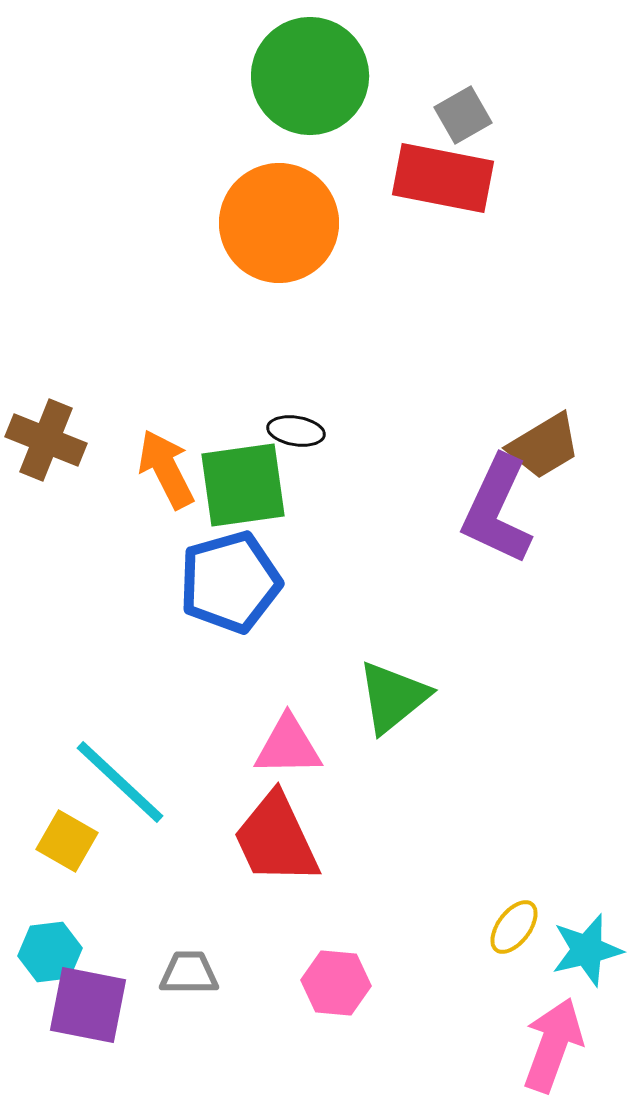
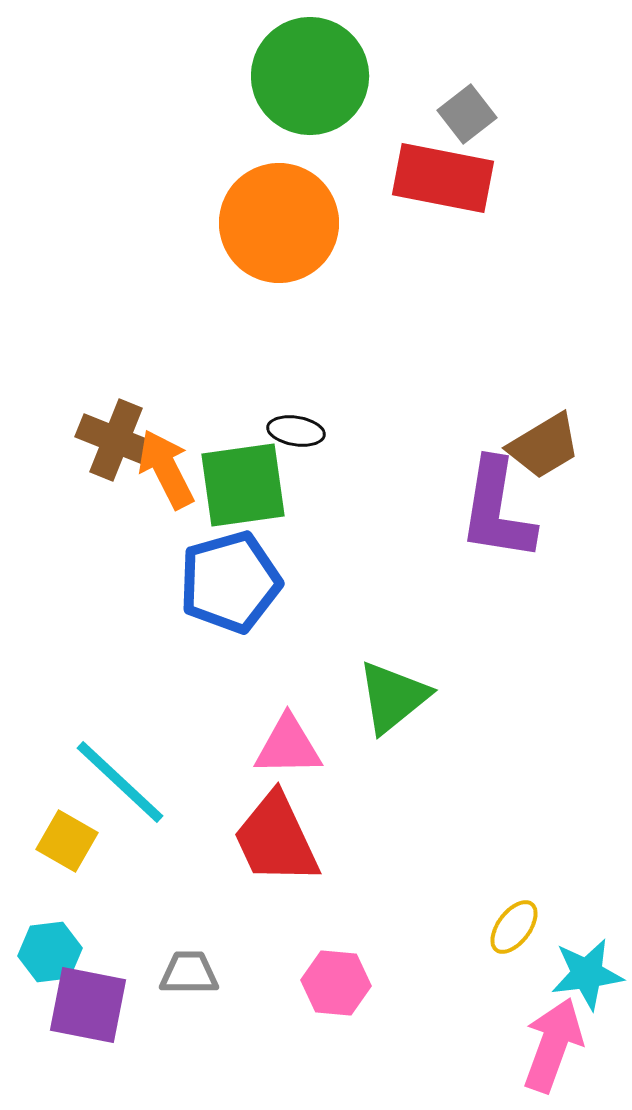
gray square: moved 4 px right, 1 px up; rotated 8 degrees counterclockwise
brown cross: moved 70 px right
purple L-shape: rotated 16 degrees counterclockwise
cyan star: moved 24 px down; rotated 6 degrees clockwise
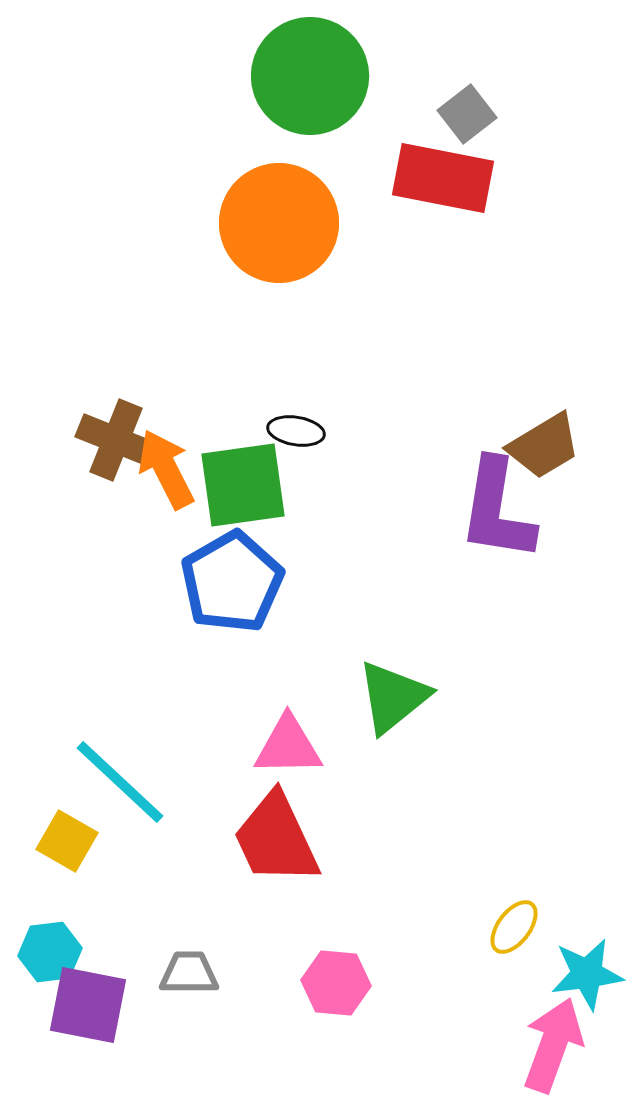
blue pentagon: moved 2 px right; rotated 14 degrees counterclockwise
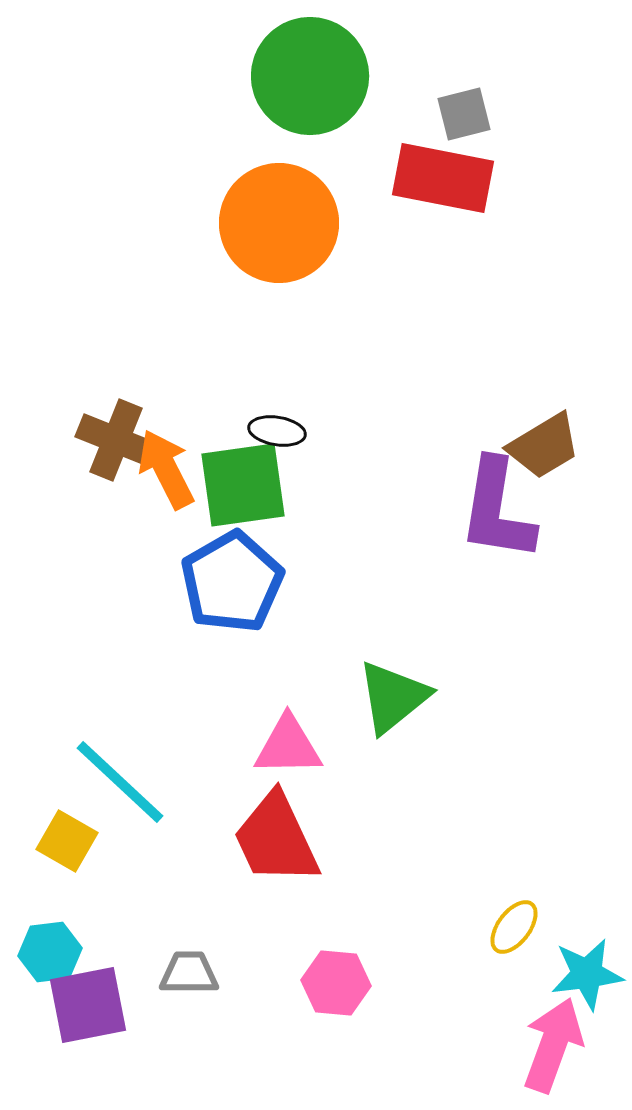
gray square: moved 3 px left; rotated 24 degrees clockwise
black ellipse: moved 19 px left
purple square: rotated 22 degrees counterclockwise
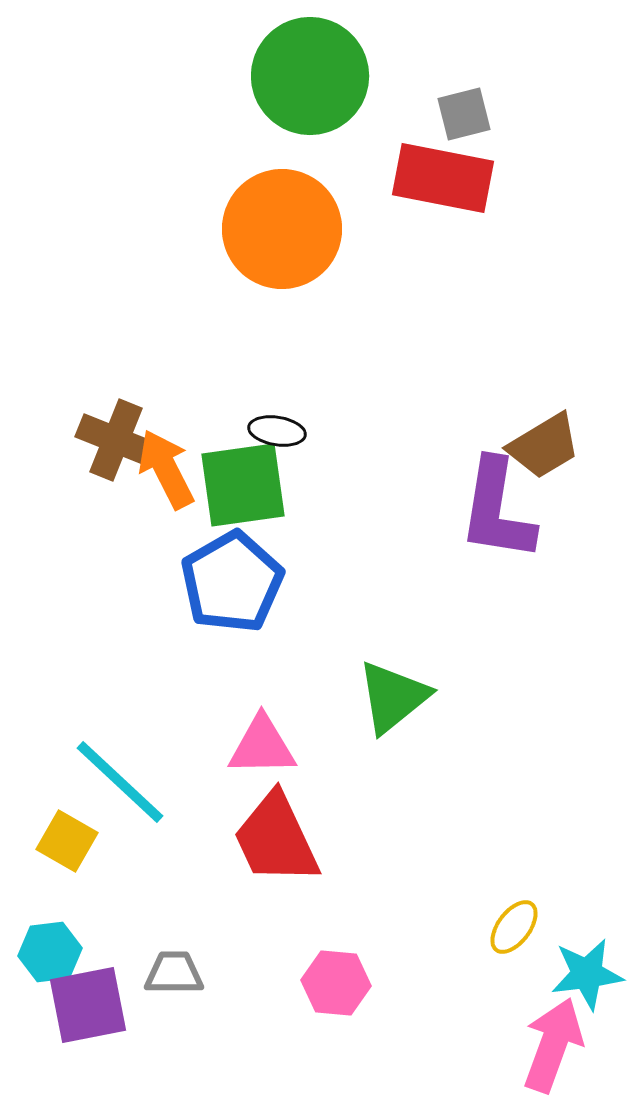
orange circle: moved 3 px right, 6 px down
pink triangle: moved 26 px left
gray trapezoid: moved 15 px left
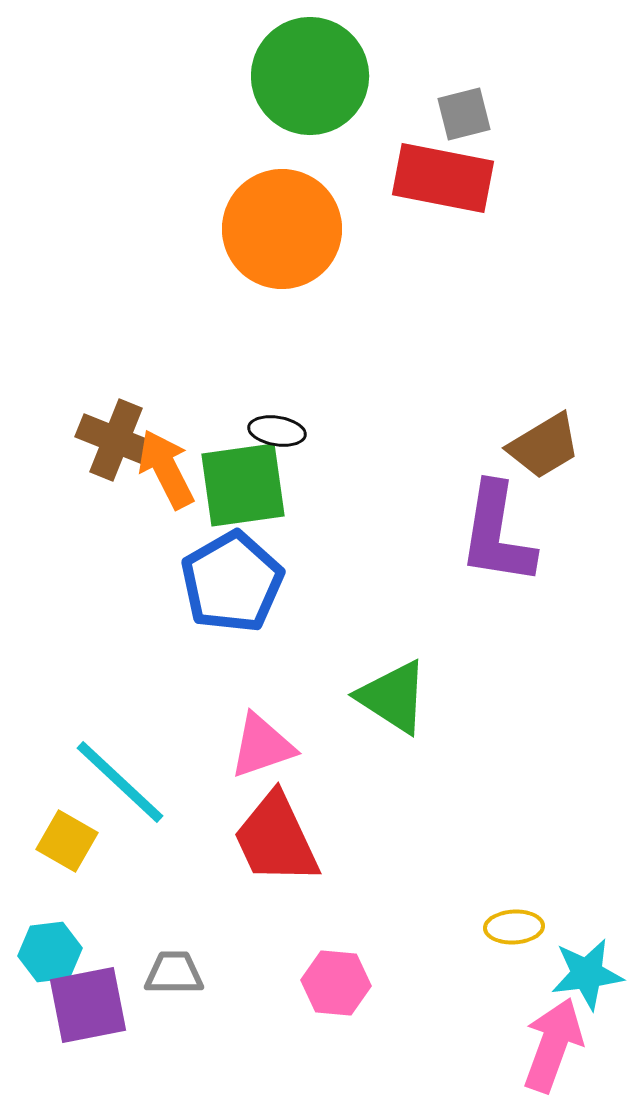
purple L-shape: moved 24 px down
green triangle: rotated 48 degrees counterclockwise
pink triangle: rotated 18 degrees counterclockwise
yellow ellipse: rotated 50 degrees clockwise
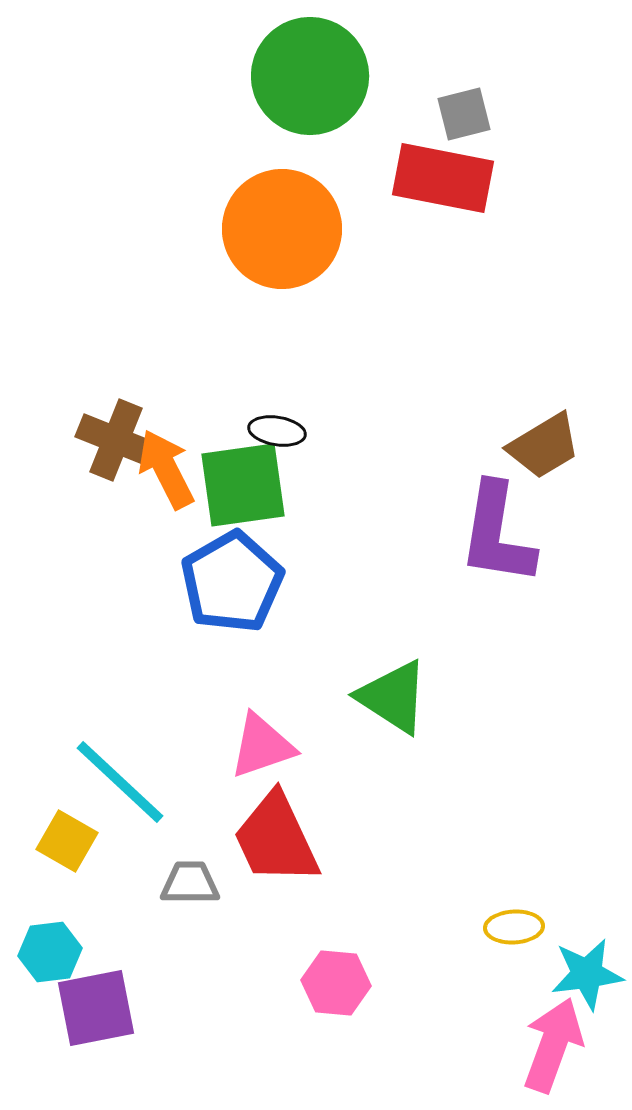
gray trapezoid: moved 16 px right, 90 px up
purple square: moved 8 px right, 3 px down
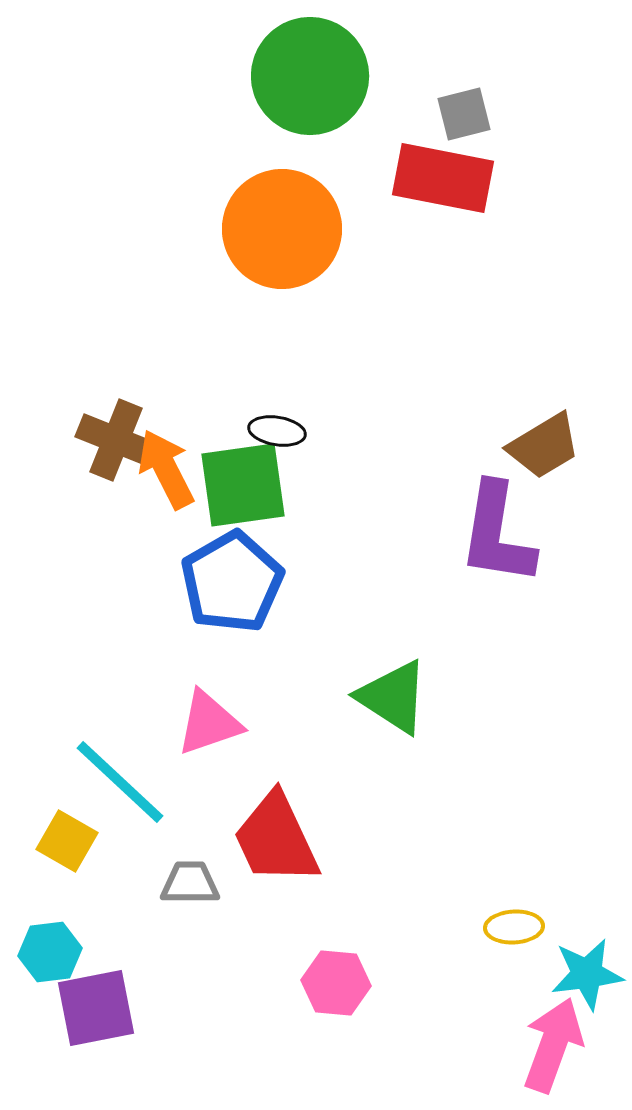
pink triangle: moved 53 px left, 23 px up
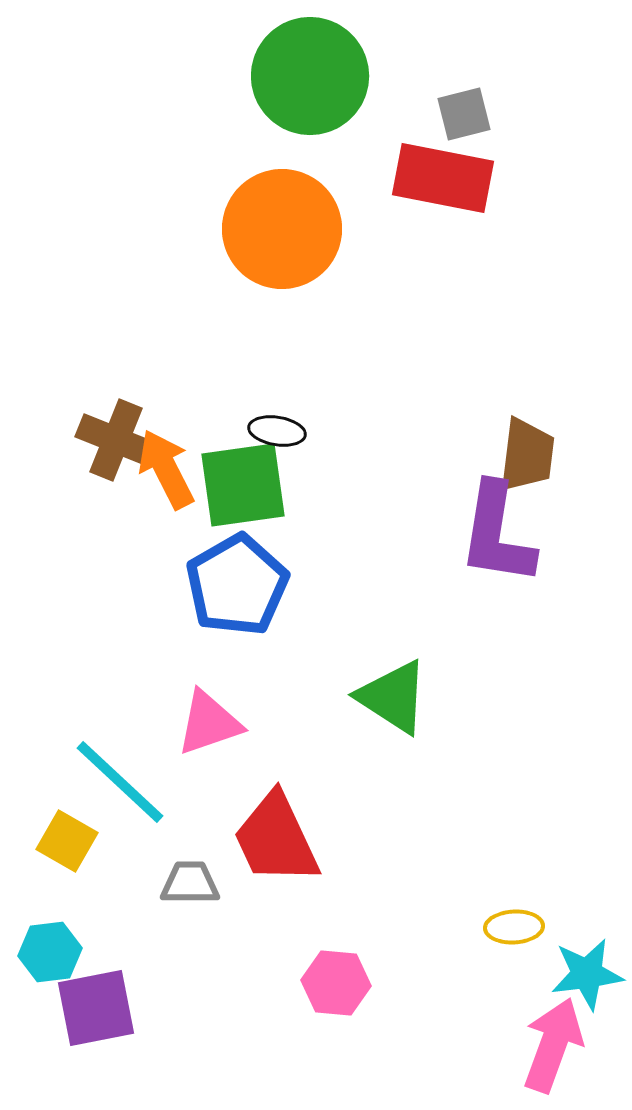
brown trapezoid: moved 17 px left, 9 px down; rotated 52 degrees counterclockwise
blue pentagon: moved 5 px right, 3 px down
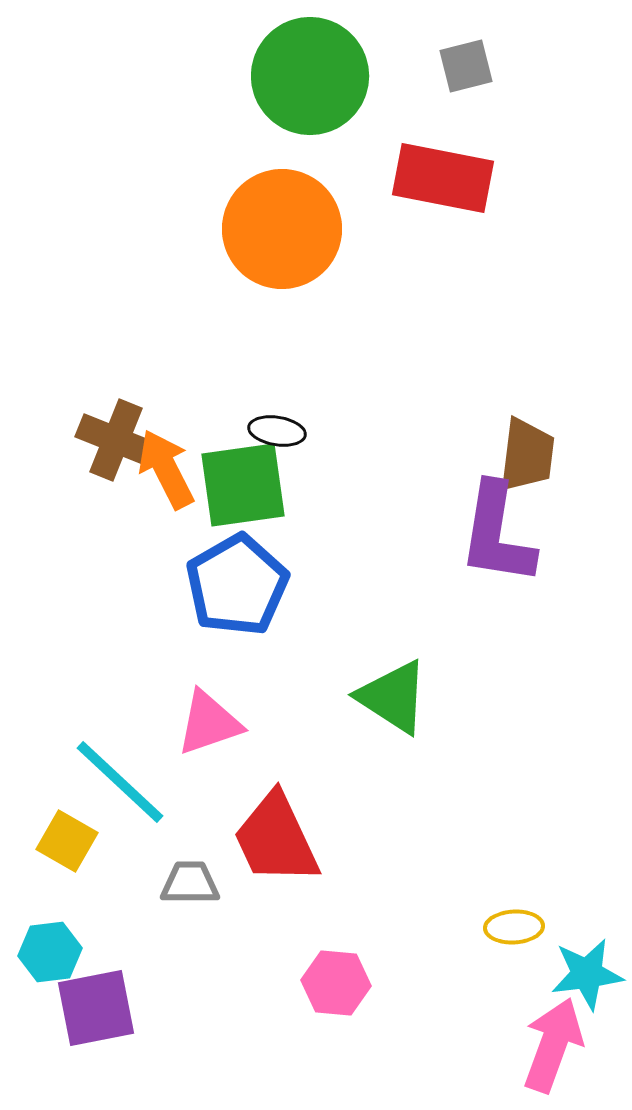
gray square: moved 2 px right, 48 px up
